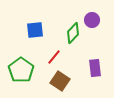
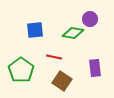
purple circle: moved 2 px left, 1 px up
green diamond: rotated 55 degrees clockwise
red line: rotated 63 degrees clockwise
brown square: moved 2 px right
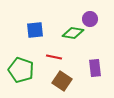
green pentagon: rotated 15 degrees counterclockwise
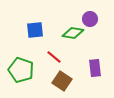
red line: rotated 28 degrees clockwise
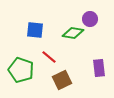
blue square: rotated 12 degrees clockwise
red line: moved 5 px left
purple rectangle: moved 4 px right
brown square: moved 1 px up; rotated 30 degrees clockwise
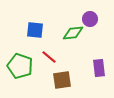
green diamond: rotated 15 degrees counterclockwise
green pentagon: moved 1 px left, 4 px up
brown square: rotated 18 degrees clockwise
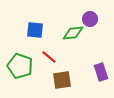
purple rectangle: moved 2 px right, 4 px down; rotated 12 degrees counterclockwise
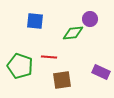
blue square: moved 9 px up
red line: rotated 35 degrees counterclockwise
purple rectangle: rotated 48 degrees counterclockwise
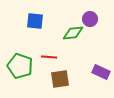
brown square: moved 2 px left, 1 px up
